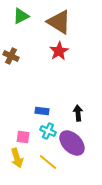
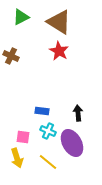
green triangle: moved 1 px down
red star: rotated 12 degrees counterclockwise
purple ellipse: rotated 16 degrees clockwise
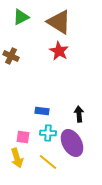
black arrow: moved 1 px right, 1 px down
cyan cross: moved 2 px down; rotated 21 degrees counterclockwise
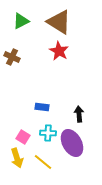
green triangle: moved 4 px down
brown cross: moved 1 px right, 1 px down
blue rectangle: moved 4 px up
pink square: rotated 24 degrees clockwise
yellow line: moved 5 px left
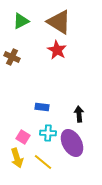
red star: moved 2 px left, 1 px up
